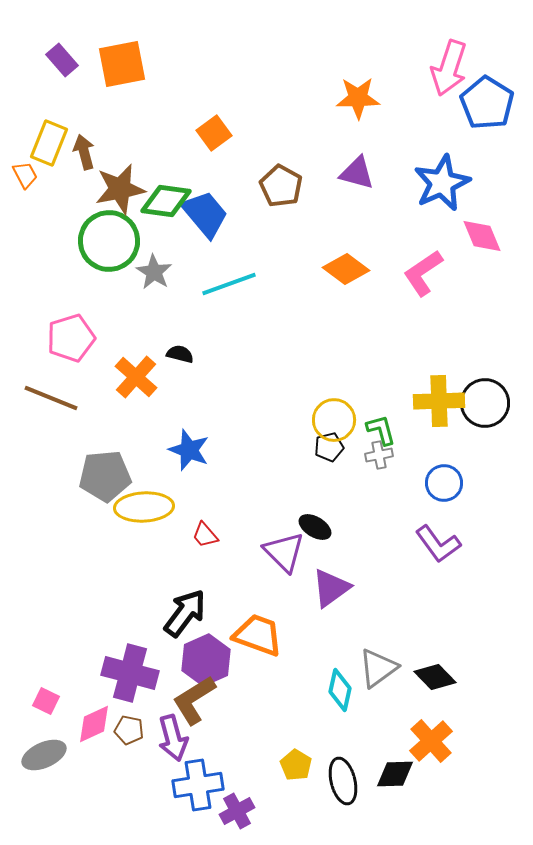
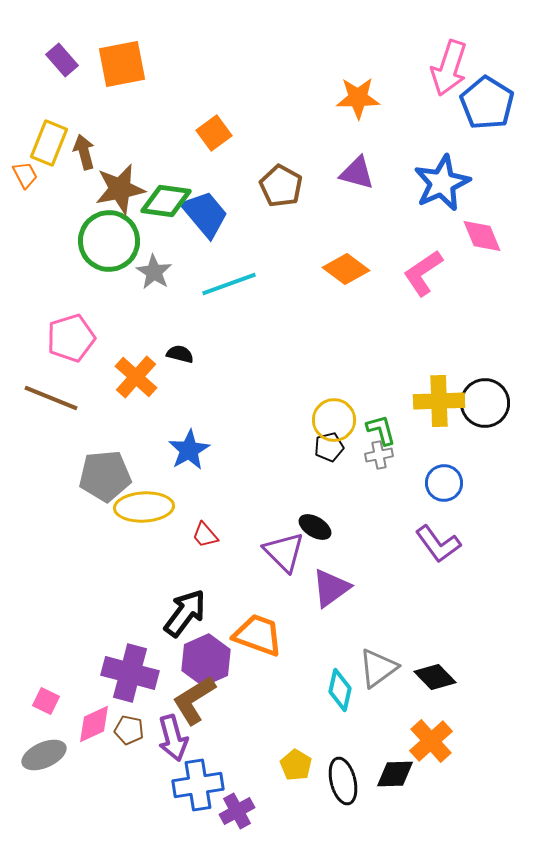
blue star at (189, 450): rotated 21 degrees clockwise
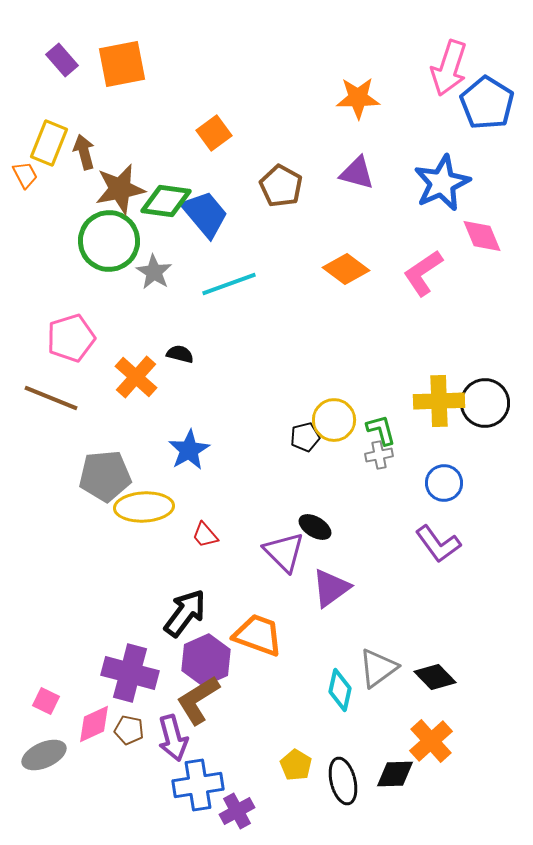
black pentagon at (329, 447): moved 24 px left, 10 px up
brown L-shape at (194, 700): moved 4 px right
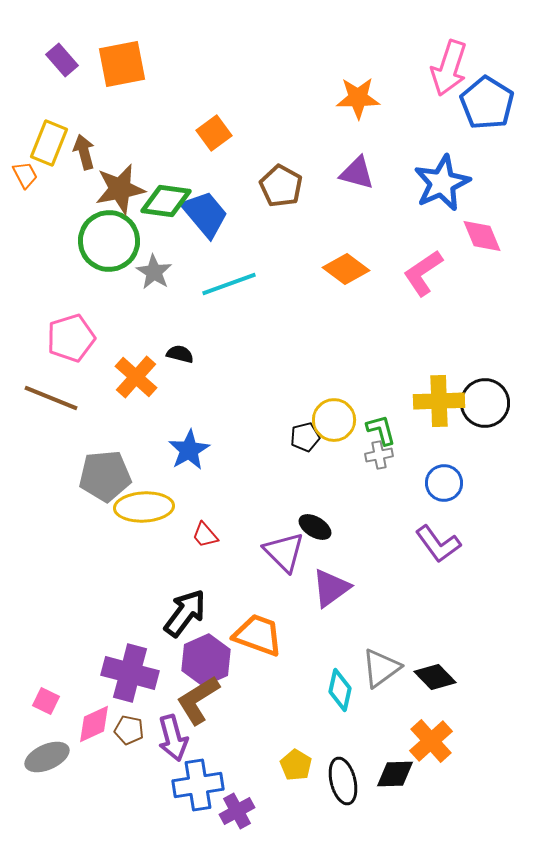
gray triangle at (378, 668): moved 3 px right
gray ellipse at (44, 755): moved 3 px right, 2 px down
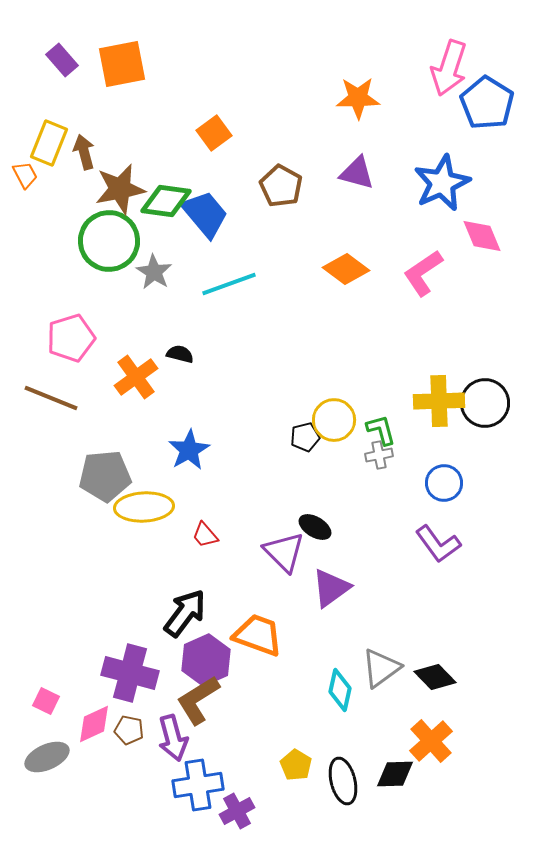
orange cross at (136, 377): rotated 12 degrees clockwise
